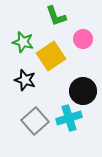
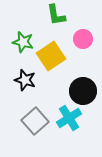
green L-shape: moved 1 px up; rotated 10 degrees clockwise
cyan cross: rotated 15 degrees counterclockwise
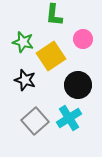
green L-shape: moved 2 px left; rotated 15 degrees clockwise
black circle: moved 5 px left, 6 px up
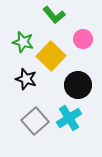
green L-shape: rotated 45 degrees counterclockwise
yellow square: rotated 12 degrees counterclockwise
black star: moved 1 px right, 1 px up
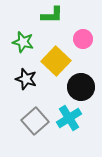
green L-shape: moved 2 px left; rotated 50 degrees counterclockwise
yellow square: moved 5 px right, 5 px down
black circle: moved 3 px right, 2 px down
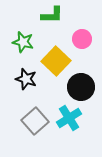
pink circle: moved 1 px left
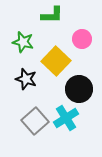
black circle: moved 2 px left, 2 px down
cyan cross: moved 3 px left
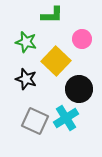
green star: moved 3 px right
gray square: rotated 24 degrees counterclockwise
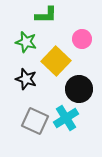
green L-shape: moved 6 px left
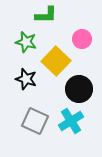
cyan cross: moved 5 px right, 3 px down
